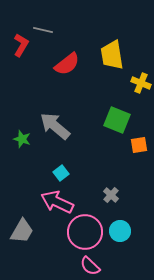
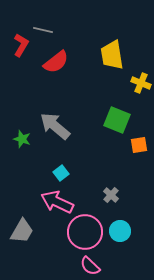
red semicircle: moved 11 px left, 2 px up
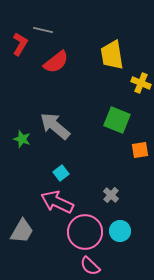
red L-shape: moved 1 px left, 1 px up
orange square: moved 1 px right, 5 px down
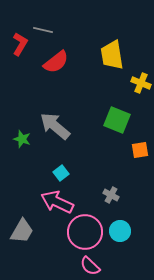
gray cross: rotated 14 degrees counterclockwise
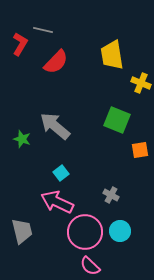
red semicircle: rotated 8 degrees counterclockwise
gray trapezoid: rotated 44 degrees counterclockwise
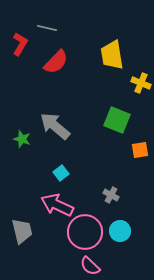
gray line: moved 4 px right, 2 px up
pink arrow: moved 3 px down
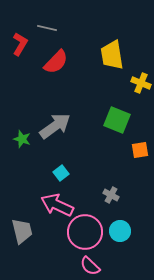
gray arrow: rotated 104 degrees clockwise
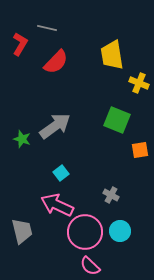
yellow cross: moved 2 px left
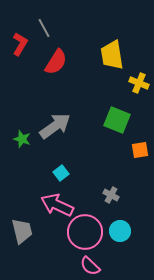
gray line: moved 3 px left; rotated 48 degrees clockwise
red semicircle: rotated 12 degrees counterclockwise
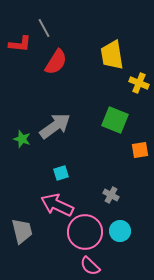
red L-shape: rotated 65 degrees clockwise
green square: moved 2 px left
cyan square: rotated 21 degrees clockwise
